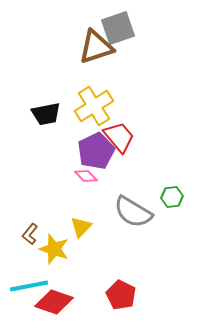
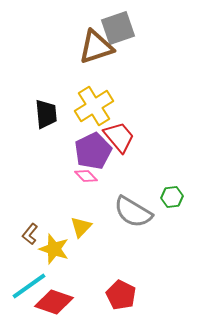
black trapezoid: rotated 84 degrees counterclockwise
purple pentagon: moved 3 px left
cyan line: rotated 24 degrees counterclockwise
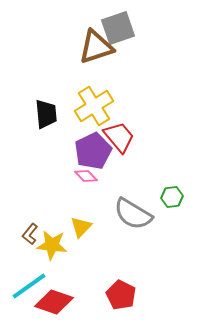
gray semicircle: moved 2 px down
yellow star: moved 2 px left, 4 px up; rotated 12 degrees counterclockwise
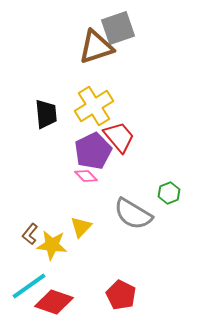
green hexagon: moved 3 px left, 4 px up; rotated 15 degrees counterclockwise
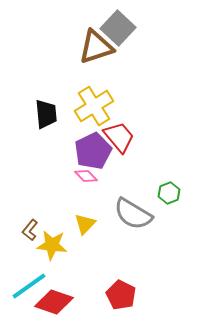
gray square: rotated 28 degrees counterclockwise
yellow triangle: moved 4 px right, 3 px up
brown L-shape: moved 4 px up
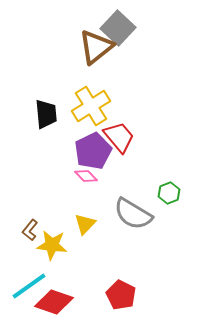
brown triangle: rotated 21 degrees counterclockwise
yellow cross: moved 3 px left
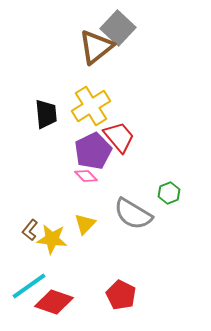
yellow star: moved 6 px up
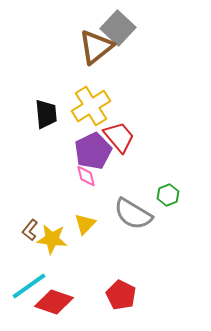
pink diamond: rotated 30 degrees clockwise
green hexagon: moved 1 px left, 2 px down
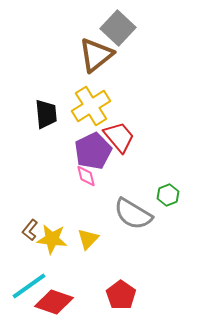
brown triangle: moved 8 px down
yellow triangle: moved 3 px right, 15 px down
red pentagon: rotated 8 degrees clockwise
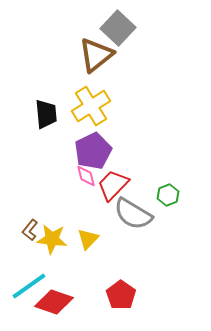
red trapezoid: moved 6 px left, 48 px down; rotated 96 degrees counterclockwise
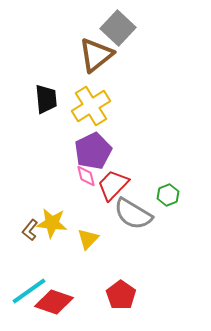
black trapezoid: moved 15 px up
yellow star: moved 16 px up
cyan line: moved 5 px down
